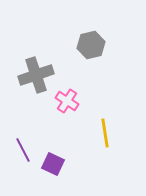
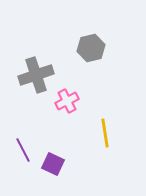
gray hexagon: moved 3 px down
pink cross: rotated 30 degrees clockwise
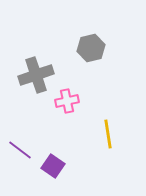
pink cross: rotated 15 degrees clockwise
yellow line: moved 3 px right, 1 px down
purple line: moved 3 px left; rotated 25 degrees counterclockwise
purple square: moved 2 px down; rotated 10 degrees clockwise
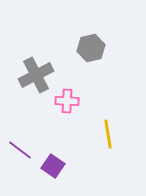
gray cross: rotated 8 degrees counterclockwise
pink cross: rotated 15 degrees clockwise
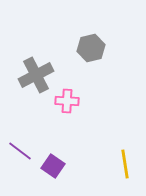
yellow line: moved 17 px right, 30 px down
purple line: moved 1 px down
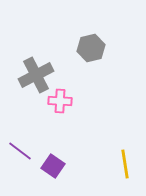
pink cross: moved 7 px left
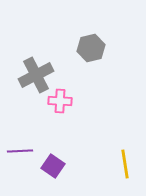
purple line: rotated 40 degrees counterclockwise
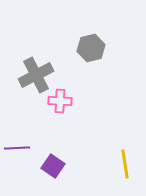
purple line: moved 3 px left, 3 px up
